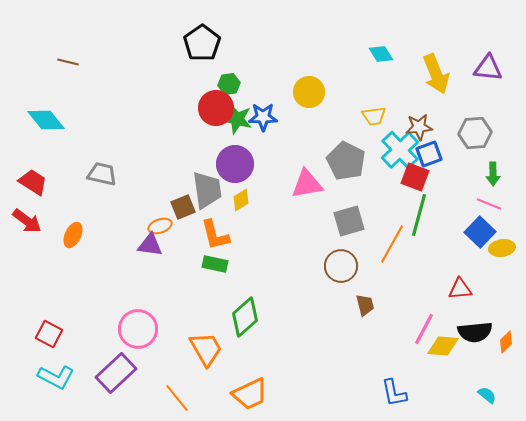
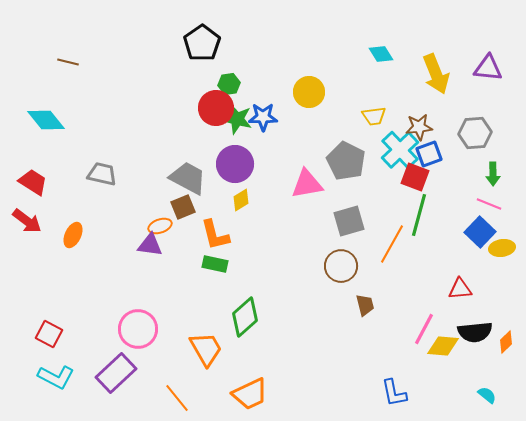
gray trapezoid at (207, 190): moved 19 px left, 12 px up; rotated 54 degrees counterclockwise
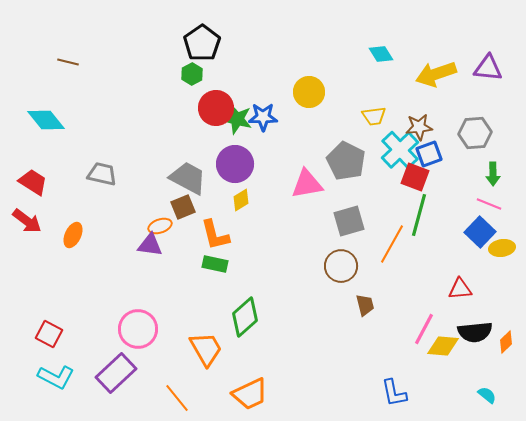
yellow arrow at (436, 74): rotated 93 degrees clockwise
green hexagon at (229, 84): moved 37 px left, 10 px up; rotated 20 degrees counterclockwise
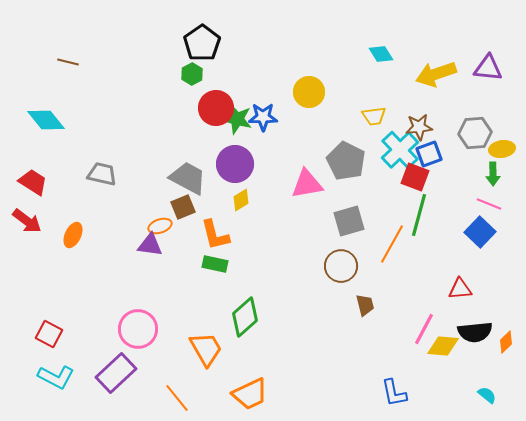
yellow ellipse at (502, 248): moved 99 px up
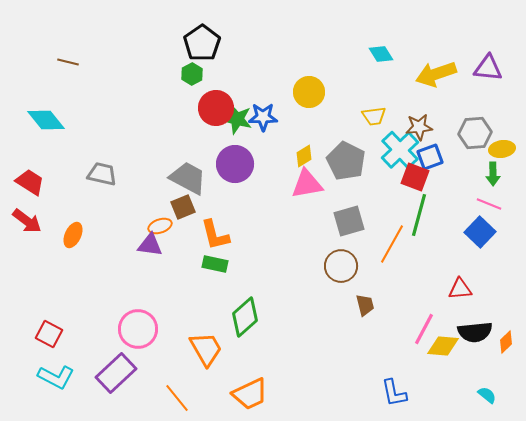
blue square at (429, 154): moved 1 px right, 3 px down
red trapezoid at (33, 182): moved 3 px left
yellow diamond at (241, 200): moved 63 px right, 44 px up
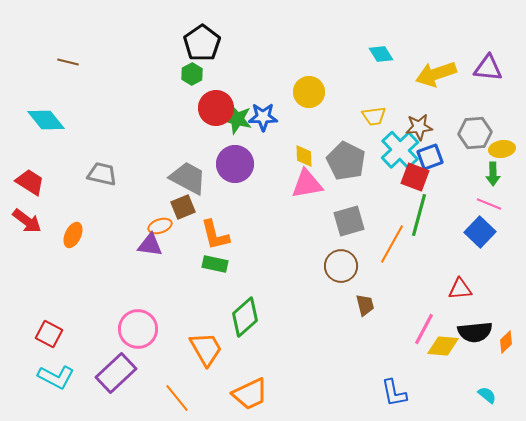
yellow diamond at (304, 156): rotated 60 degrees counterclockwise
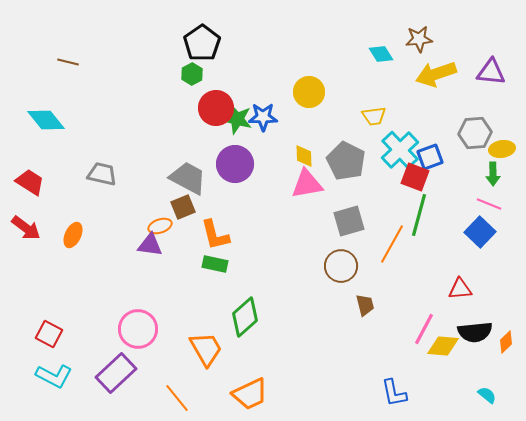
purple triangle at (488, 68): moved 3 px right, 4 px down
brown star at (419, 127): moved 88 px up
red arrow at (27, 221): moved 1 px left, 7 px down
cyan L-shape at (56, 377): moved 2 px left, 1 px up
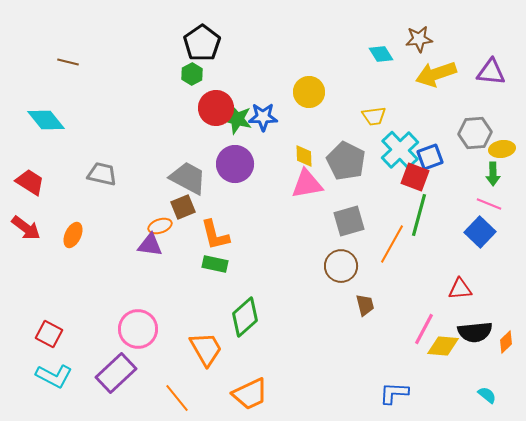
blue L-shape at (394, 393): rotated 104 degrees clockwise
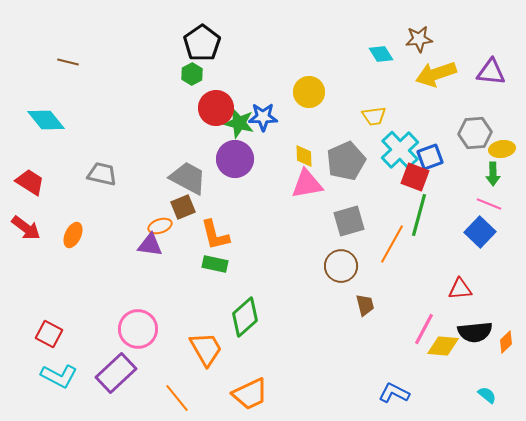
green star at (237, 119): moved 2 px right, 4 px down
gray pentagon at (346, 161): rotated 21 degrees clockwise
purple circle at (235, 164): moved 5 px up
cyan L-shape at (54, 376): moved 5 px right
blue L-shape at (394, 393): rotated 24 degrees clockwise
